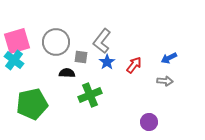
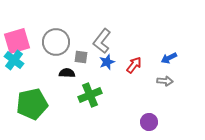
blue star: rotated 14 degrees clockwise
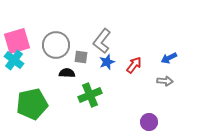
gray circle: moved 3 px down
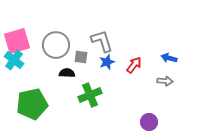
gray L-shape: rotated 125 degrees clockwise
blue arrow: rotated 42 degrees clockwise
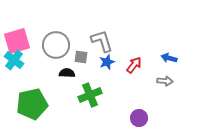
purple circle: moved 10 px left, 4 px up
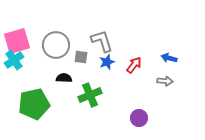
cyan cross: rotated 18 degrees clockwise
black semicircle: moved 3 px left, 5 px down
green pentagon: moved 2 px right
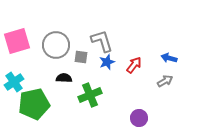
cyan cross: moved 22 px down
gray arrow: rotated 35 degrees counterclockwise
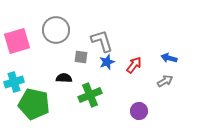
gray circle: moved 15 px up
cyan cross: rotated 18 degrees clockwise
green pentagon: rotated 24 degrees clockwise
purple circle: moved 7 px up
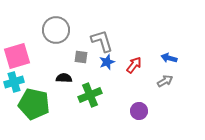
pink square: moved 15 px down
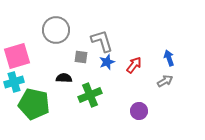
blue arrow: rotated 56 degrees clockwise
